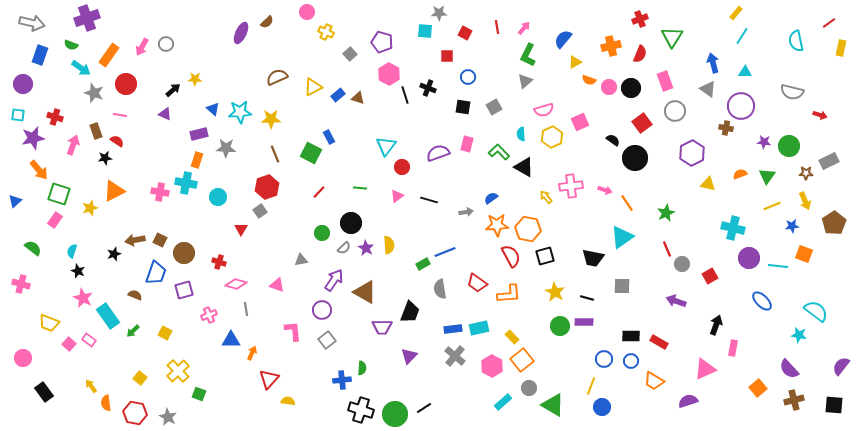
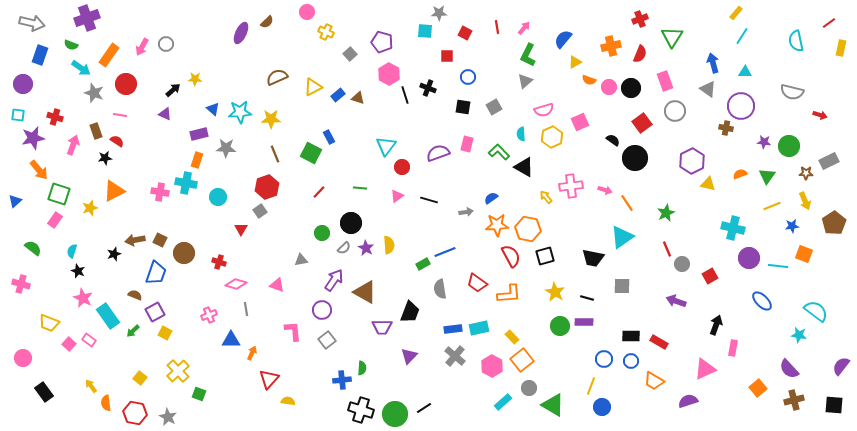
purple hexagon at (692, 153): moved 8 px down
purple square at (184, 290): moved 29 px left, 22 px down; rotated 12 degrees counterclockwise
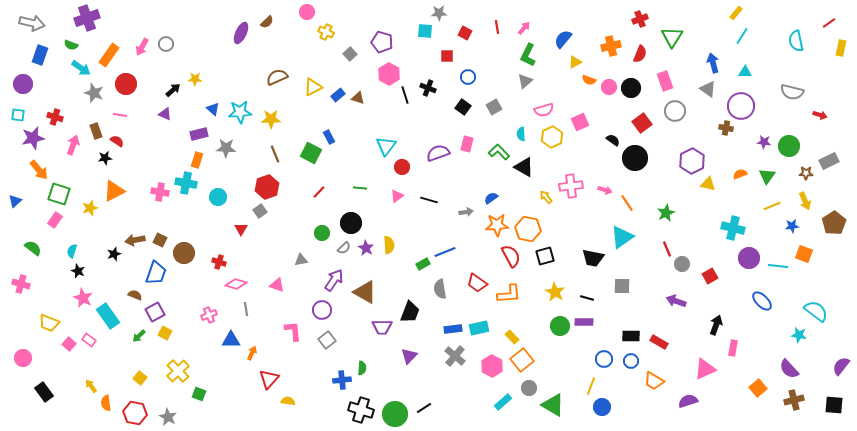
black square at (463, 107): rotated 28 degrees clockwise
green arrow at (133, 331): moved 6 px right, 5 px down
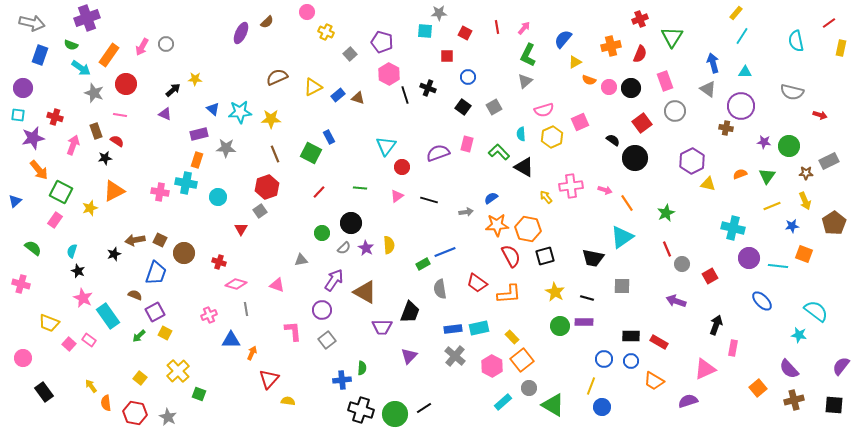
purple circle at (23, 84): moved 4 px down
green square at (59, 194): moved 2 px right, 2 px up; rotated 10 degrees clockwise
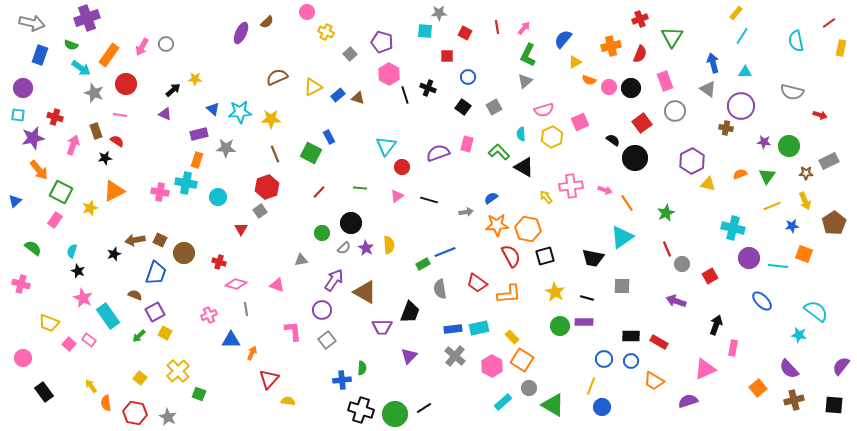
orange square at (522, 360): rotated 20 degrees counterclockwise
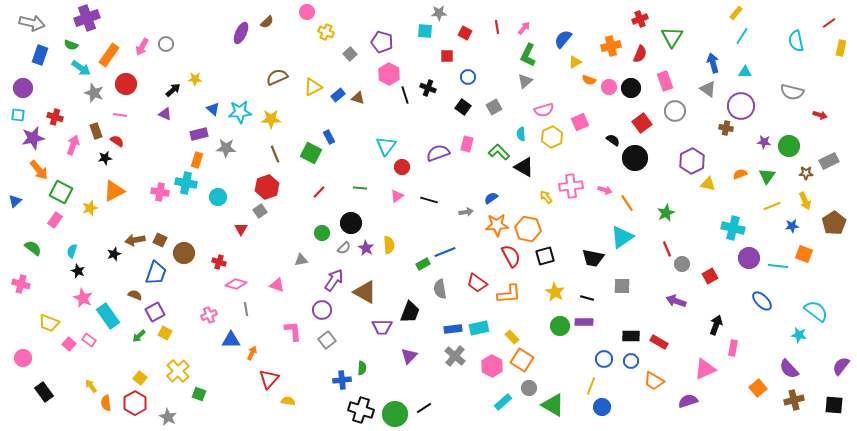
red hexagon at (135, 413): moved 10 px up; rotated 20 degrees clockwise
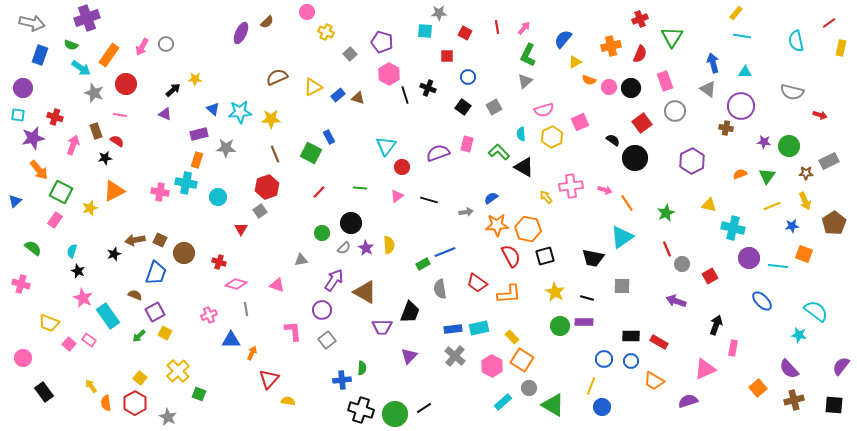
cyan line at (742, 36): rotated 66 degrees clockwise
yellow triangle at (708, 184): moved 1 px right, 21 px down
